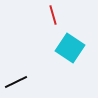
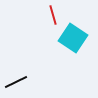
cyan square: moved 3 px right, 10 px up
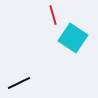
black line: moved 3 px right, 1 px down
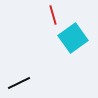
cyan square: rotated 20 degrees clockwise
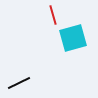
cyan square: rotated 20 degrees clockwise
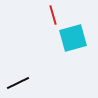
black line: moved 1 px left
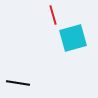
black line: rotated 35 degrees clockwise
